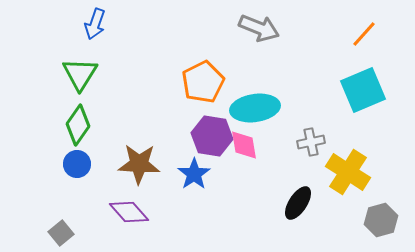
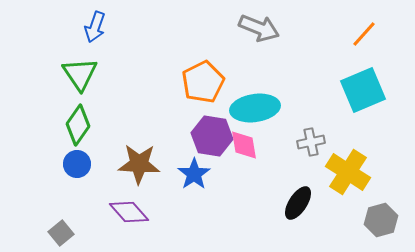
blue arrow: moved 3 px down
green triangle: rotated 6 degrees counterclockwise
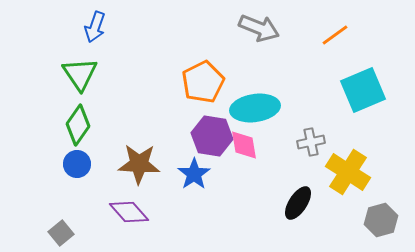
orange line: moved 29 px left, 1 px down; rotated 12 degrees clockwise
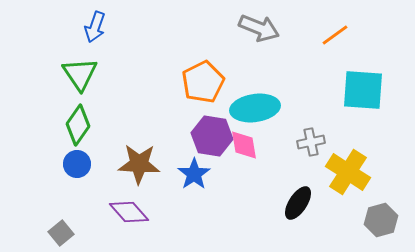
cyan square: rotated 27 degrees clockwise
